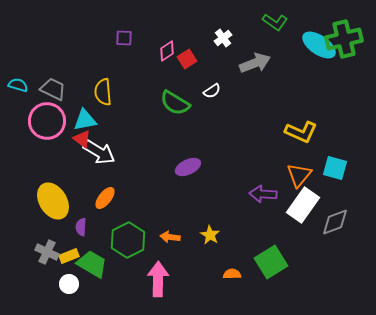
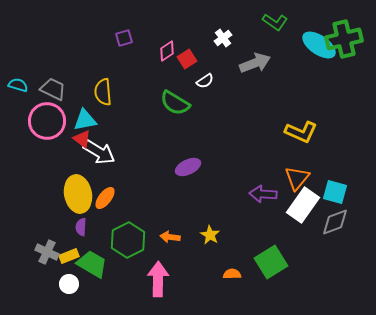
purple square: rotated 18 degrees counterclockwise
white semicircle: moved 7 px left, 10 px up
cyan square: moved 24 px down
orange triangle: moved 2 px left, 3 px down
yellow ellipse: moved 25 px right, 7 px up; rotated 21 degrees clockwise
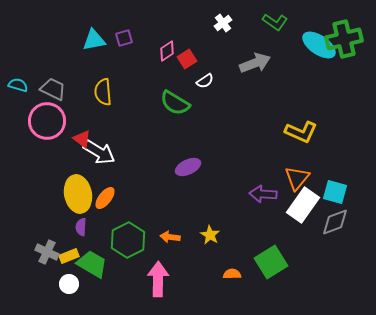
white cross: moved 15 px up
cyan triangle: moved 9 px right, 80 px up
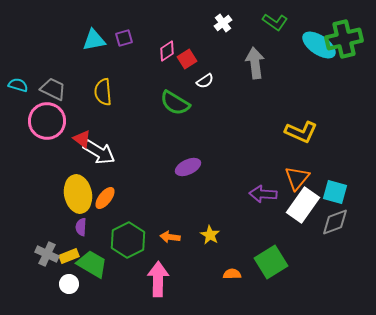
gray arrow: rotated 76 degrees counterclockwise
gray cross: moved 2 px down
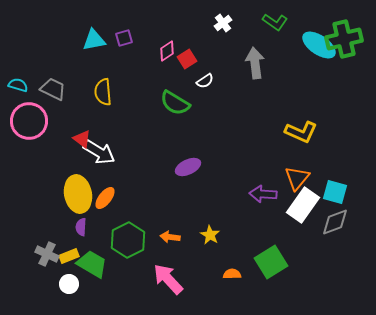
pink circle: moved 18 px left
pink arrow: moved 10 px right; rotated 44 degrees counterclockwise
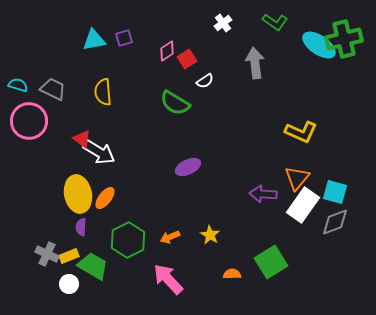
orange arrow: rotated 30 degrees counterclockwise
green trapezoid: moved 1 px right, 2 px down
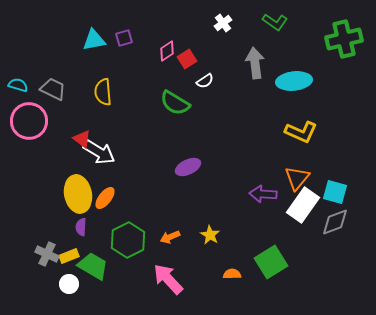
cyan ellipse: moved 25 px left, 36 px down; rotated 40 degrees counterclockwise
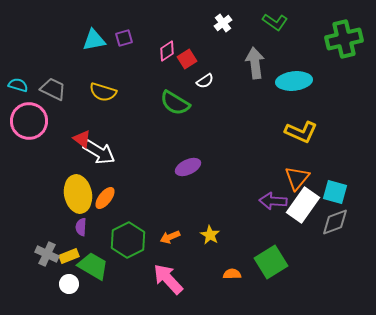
yellow semicircle: rotated 68 degrees counterclockwise
purple arrow: moved 10 px right, 7 px down
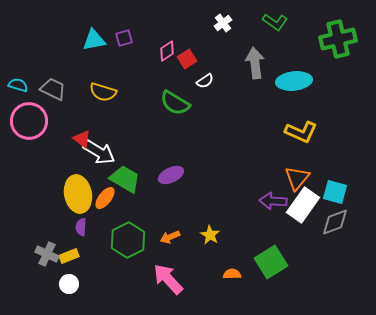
green cross: moved 6 px left
purple ellipse: moved 17 px left, 8 px down
green trapezoid: moved 32 px right, 87 px up
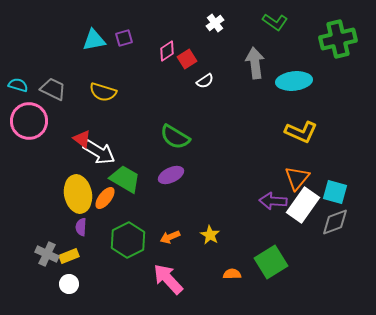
white cross: moved 8 px left
green semicircle: moved 34 px down
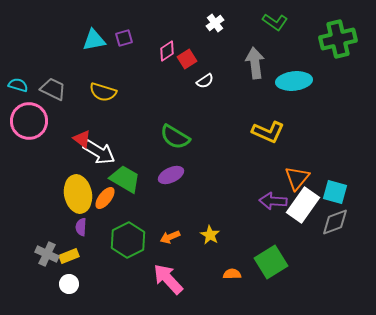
yellow L-shape: moved 33 px left
